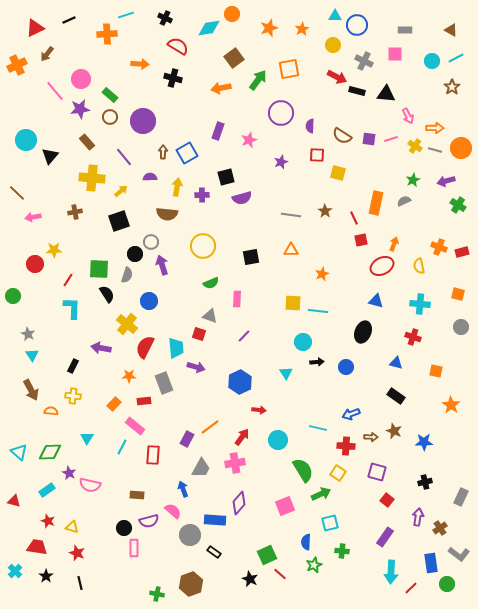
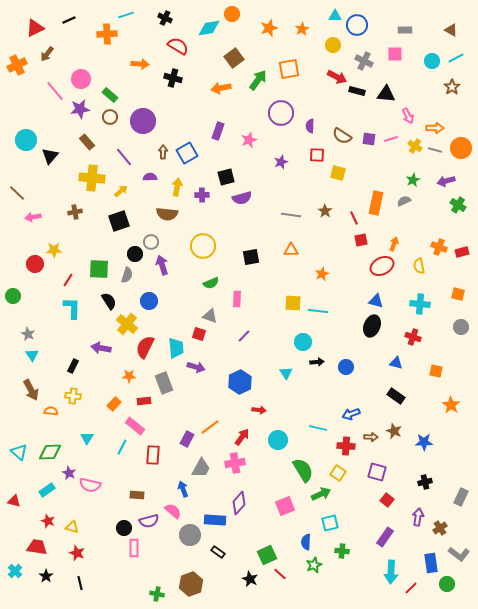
black semicircle at (107, 294): moved 2 px right, 7 px down
black ellipse at (363, 332): moved 9 px right, 6 px up
black rectangle at (214, 552): moved 4 px right
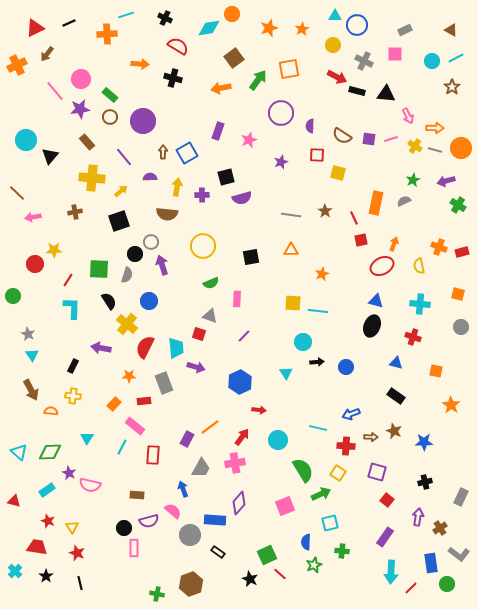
black line at (69, 20): moved 3 px down
gray rectangle at (405, 30): rotated 24 degrees counterclockwise
yellow triangle at (72, 527): rotated 40 degrees clockwise
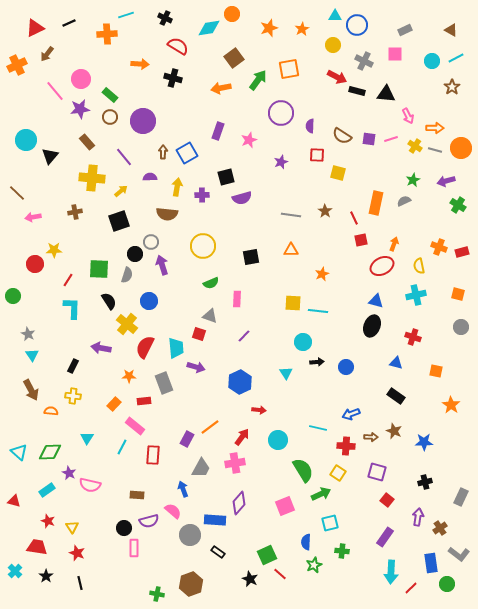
cyan cross at (420, 304): moved 4 px left, 9 px up; rotated 18 degrees counterclockwise
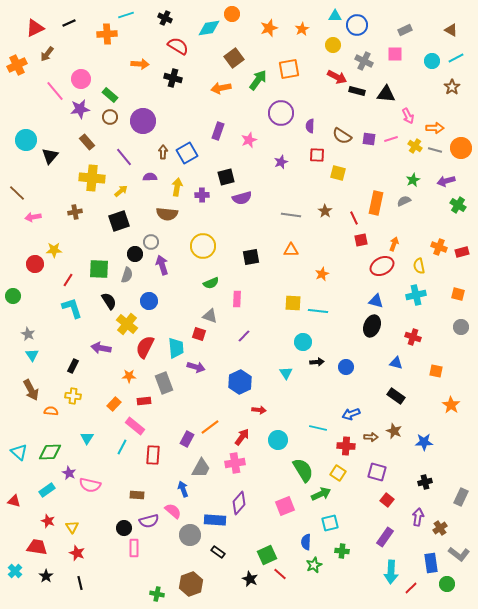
cyan L-shape at (72, 308): rotated 20 degrees counterclockwise
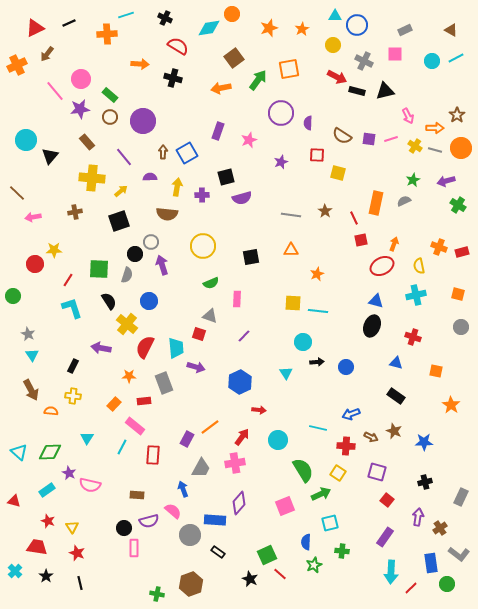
brown star at (452, 87): moved 5 px right, 28 px down
black triangle at (386, 94): moved 1 px left, 3 px up; rotated 18 degrees counterclockwise
purple semicircle at (310, 126): moved 2 px left, 3 px up
orange star at (322, 274): moved 5 px left
brown arrow at (371, 437): rotated 24 degrees clockwise
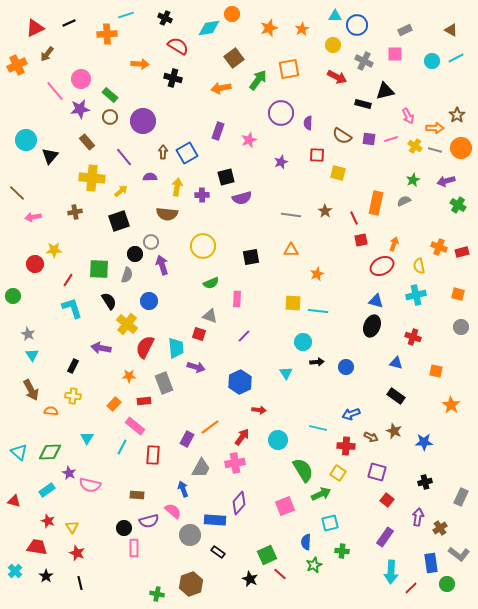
black rectangle at (357, 91): moved 6 px right, 13 px down
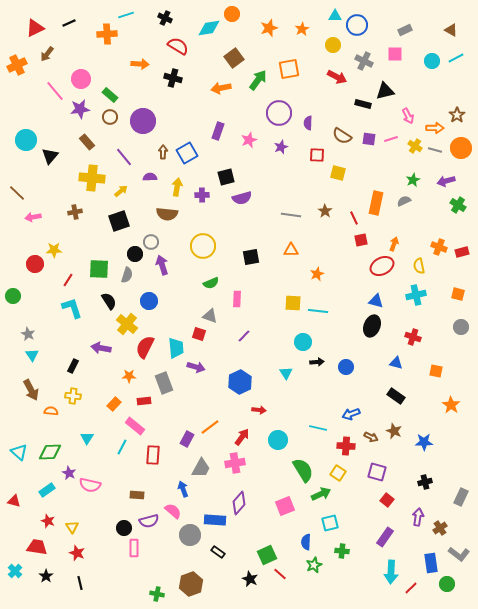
purple circle at (281, 113): moved 2 px left
purple star at (281, 162): moved 15 px up
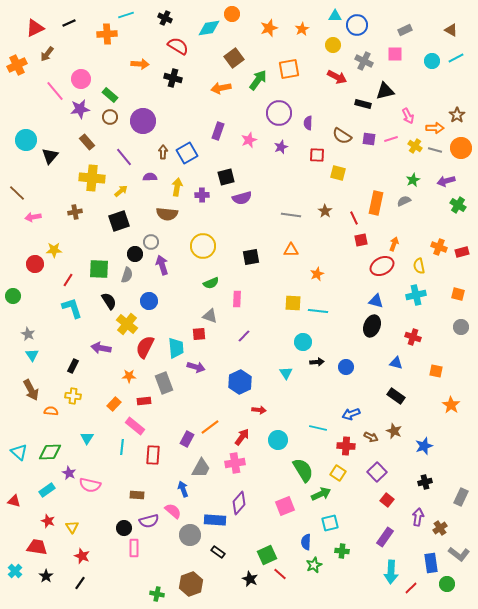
red square at (199, 334): rotated 24 degrees counterclockwise
blue star at (424, 442): moved 4 px down; rotated 18 degrees counterclockwise
cyan line at (122, 447): rotated 21 degrees counterclockwise
purple square at (377, 472): rotated 30 degrees clockwise
red star at (77, 553): moved 5 px right, 3 px down
black line at (80, 583): rotated 48 degrees clockwise
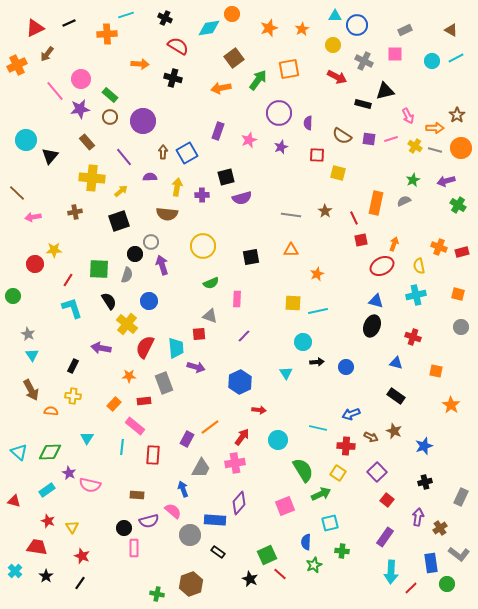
cyan line at (318, 311): rotated 18 degrees counterclockwise
